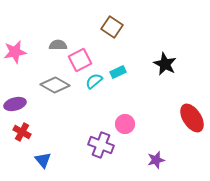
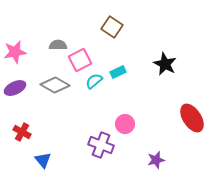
purple ellipse: moved 16 px up; rotated 10 degrees counterclockwise
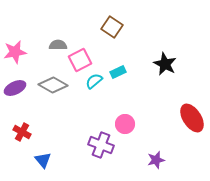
gray diamond: moved 2 px left
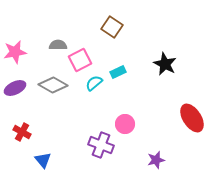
cyan semicircle: moved 2 px down
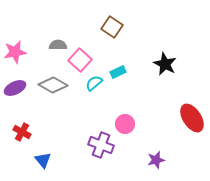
pink square: rotated 20 degrees counterclockwise
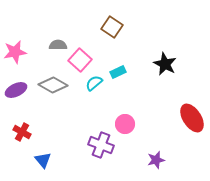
purple ellipse: moved 1 px right, 2 px down
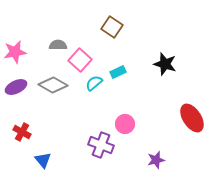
black star: rotated 10 degrees counterclockwise
purple ellipse: moved 3 px up
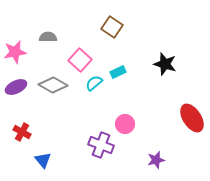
gray semicircle: moved 10 px left, 8 px up
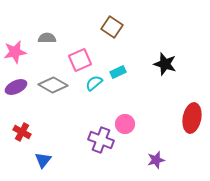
gray semicircle: moved 1 px left, 1 px down
pink square: rotated 25 degrees clockwise
red ellipse: rotated 44 degrees clockwise
purple cross: moved 5 px up
blue triangle: rotated 18 degrees clockwise
